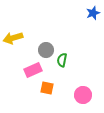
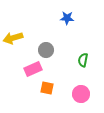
blue star: moved 26 px left, 5 px down; rotated 24 degrees clockwise
green semicircle: moved 21 px right
pink rectangle: moved 1 px up
pink circle: moved 2 px left, 1 px up
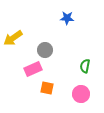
yellow arrow: rotated 18 degrees counterclockwise
gray circle: moved 1 px left
green semicircle: moved 2 px right, 6 px down
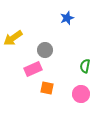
blue star: rotated 24 degrees counterclockwise
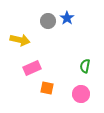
blue star: rotated 16 degrees counterclockwise
yellow arrow: moved 7 px right, 2 px down; rotated 132 degrees counterclockwise
gray circle: moved 3 px right, 29 px up
pink rectangle: moved 1 px left, 1 px up
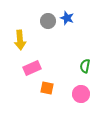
blue star: rotated 16 degrees counterclockwise
yellow arrow: rotated 72 degrees clockwise
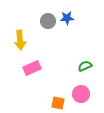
blue star: rotated 24 degrees counterclockwise
green semicircle: rotated 56 degrees clockwise
orange square: moved 11 px right, 15 px down
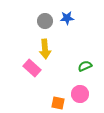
gray circle: moved 3 px left
yellow arrow: moved 25 px right, 9 px down
pink rectangle: rotated 66 degrees clockwise
pink circle: moved 1 px left
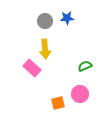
orange square: rotated 24 degrees counterclockwise
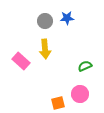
pink rectangle: moved 11 px left, 7 px up
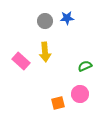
yellow arrow: moved 3 px down
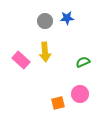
pink rectangle: moved 1 px up
green semicircle: moved 2 px left, 4 px up
